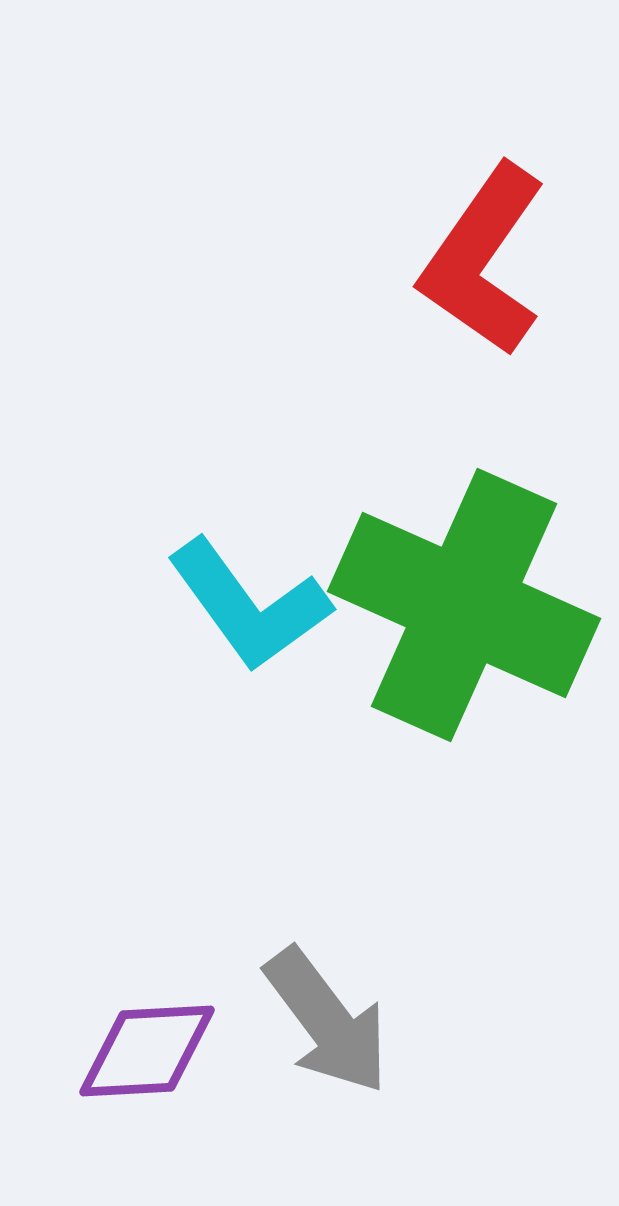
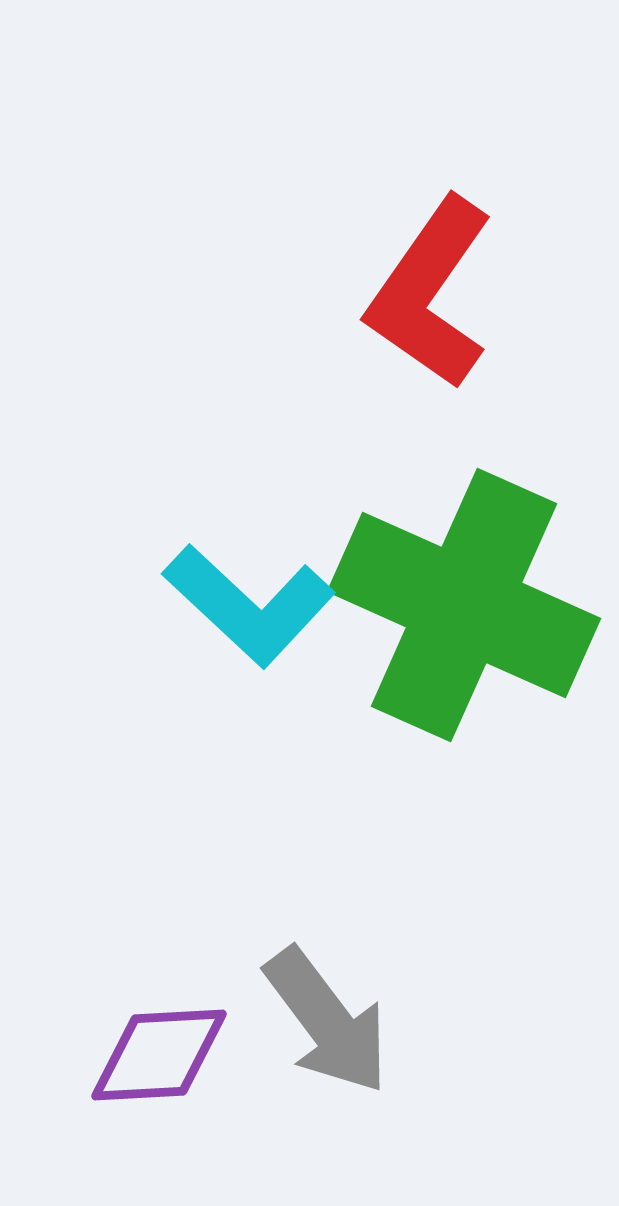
red L-shape: moved 53 px left, 33 px down
cyan L-shape: rotated 11 degrees counterclockwise
purple diamond: moved 12 px right, 4 px down
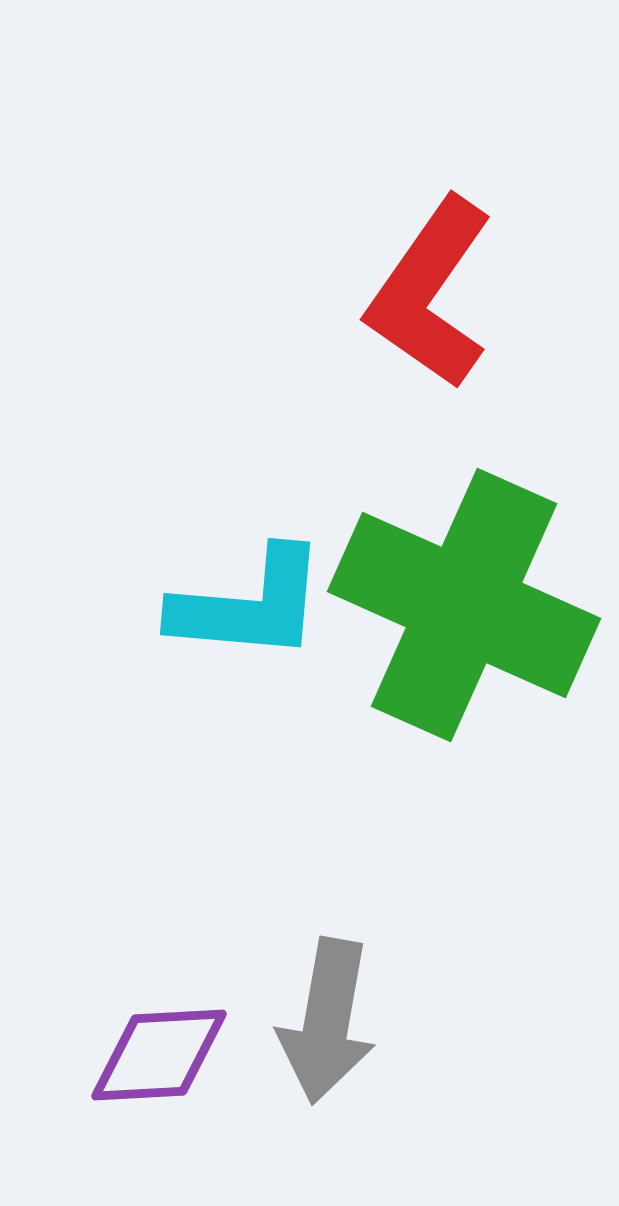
cyan L-shape: rotated 38 degrees counterclockwise
gray arrow: rotated 47 degrees clockwise
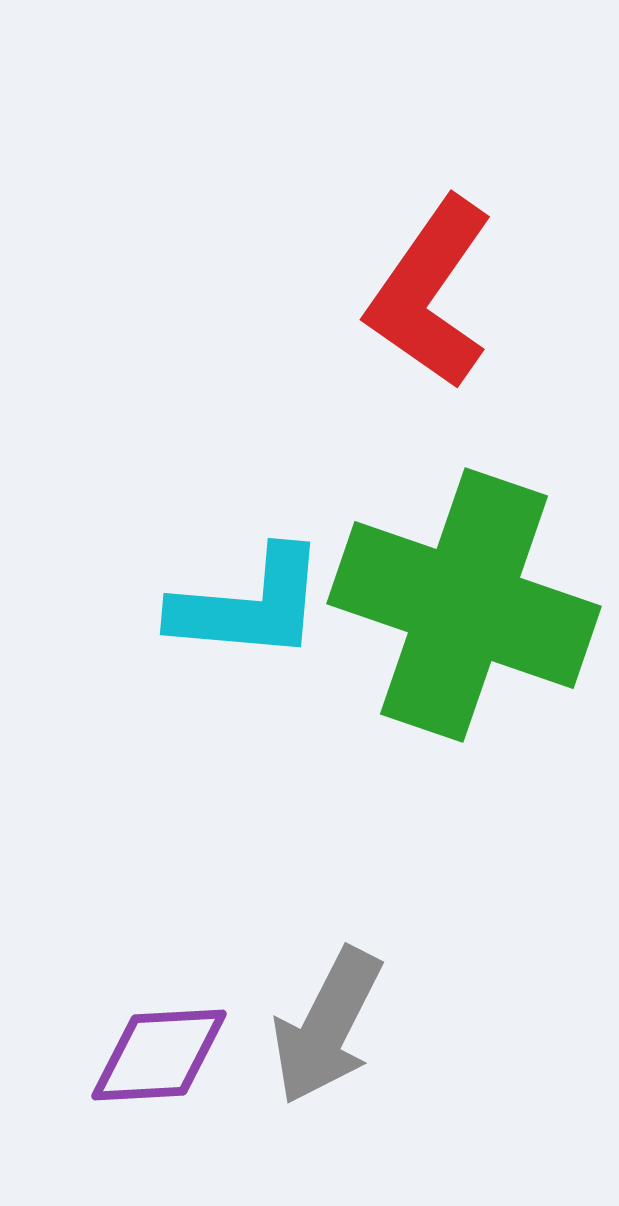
green cross: rotated 5 degrees counterclockwise
gray arrow: moved 5 px down; rotated 17 degrees clockwise
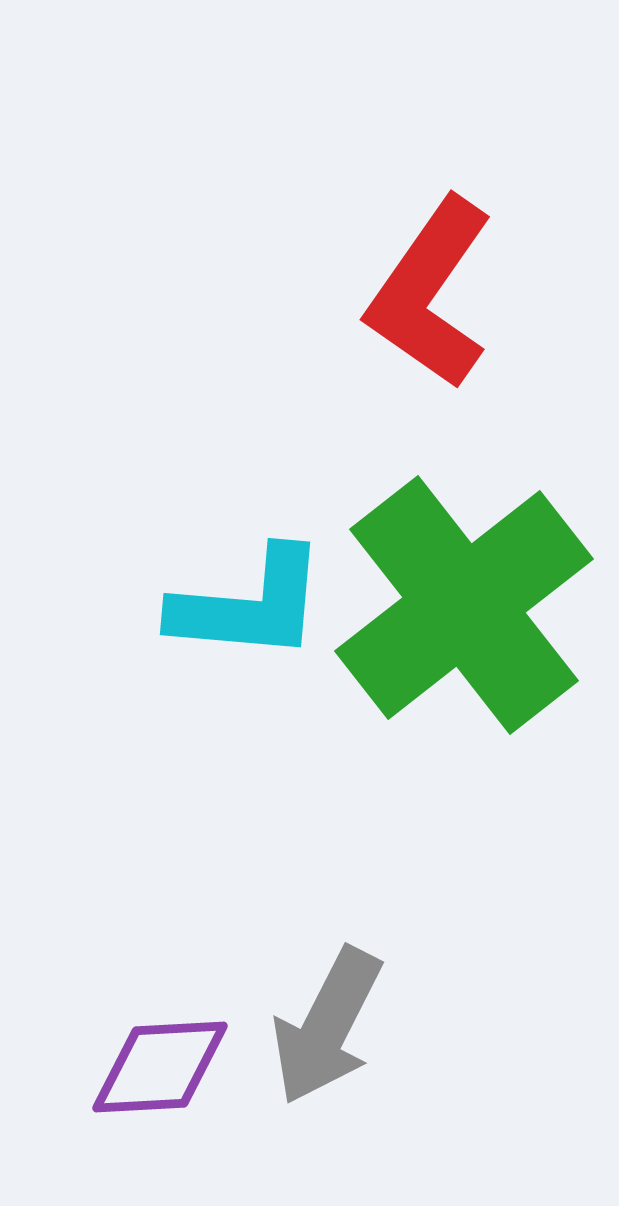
green cross: rotated 33 degrees clockwise
purple diamond: moved 1 px right, 12 px down
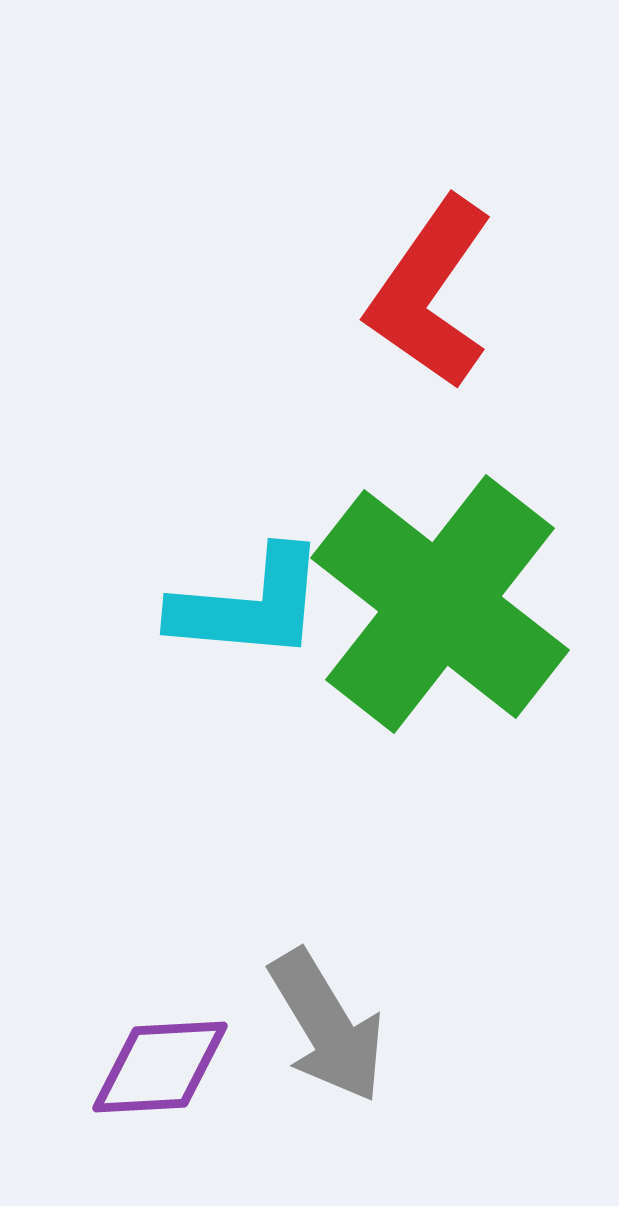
green cross: moved 24 px left, 1 px up; rotated 14 degrees counterclockwise
gray arrow: rotated 58 degrees counterclockwise
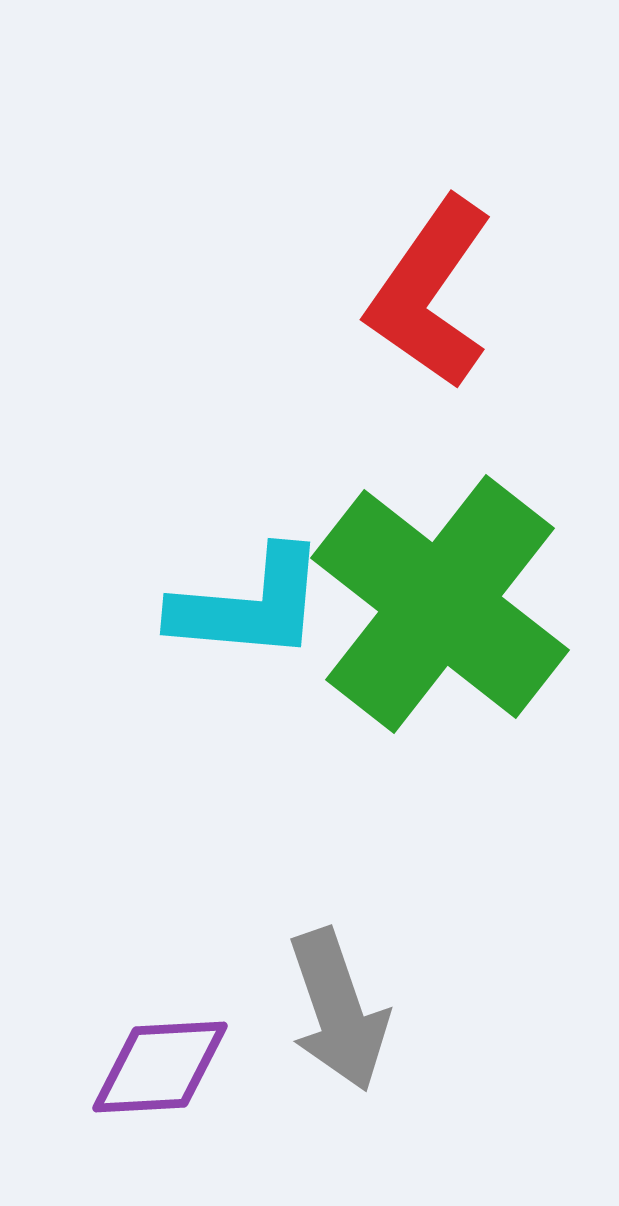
gray arrow: moved 11 px right, 16 px up; rotated 12 degrees clockwise
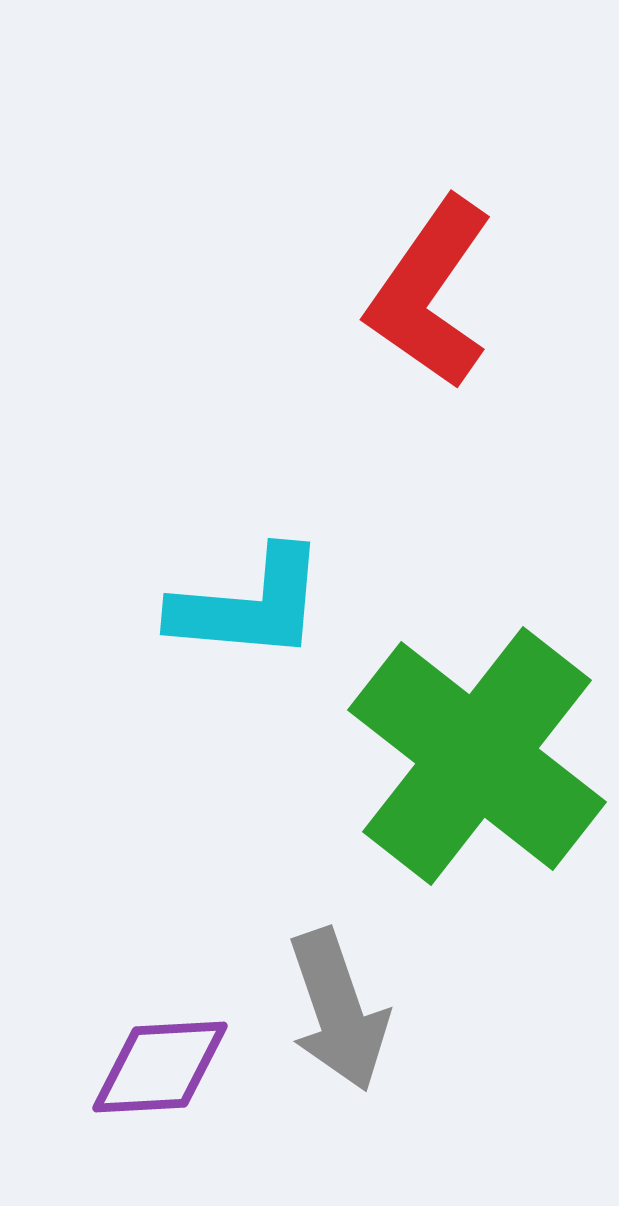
green cross: moved 37 px right, 152 px down
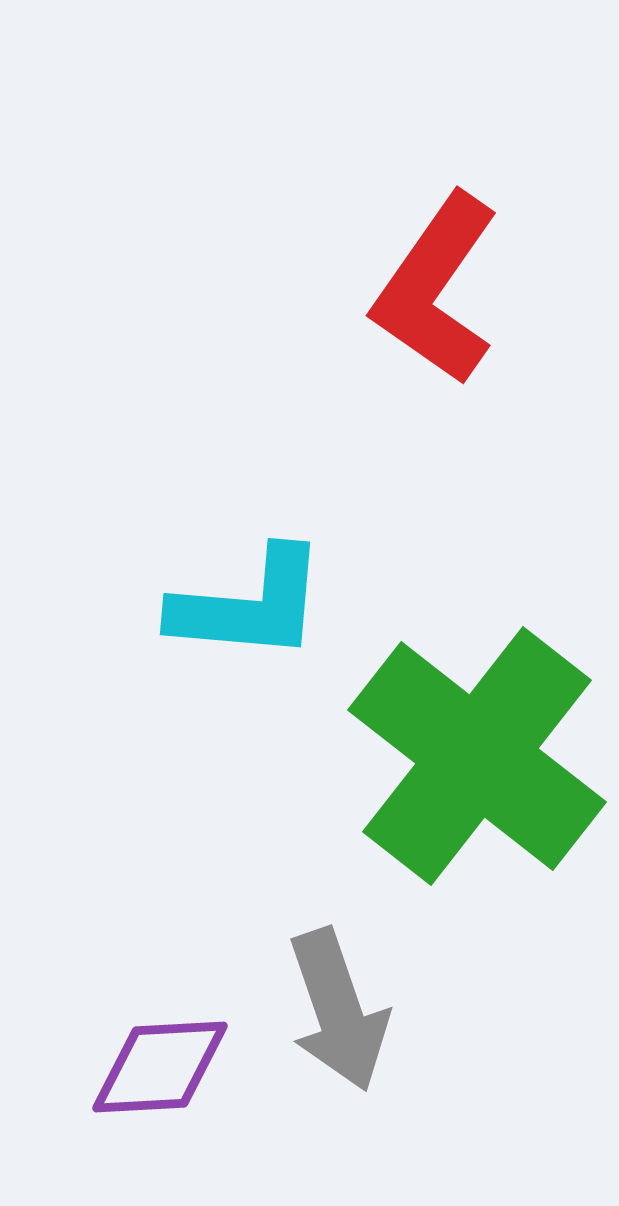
red L-shape: moved 6 px right, 4 px up
